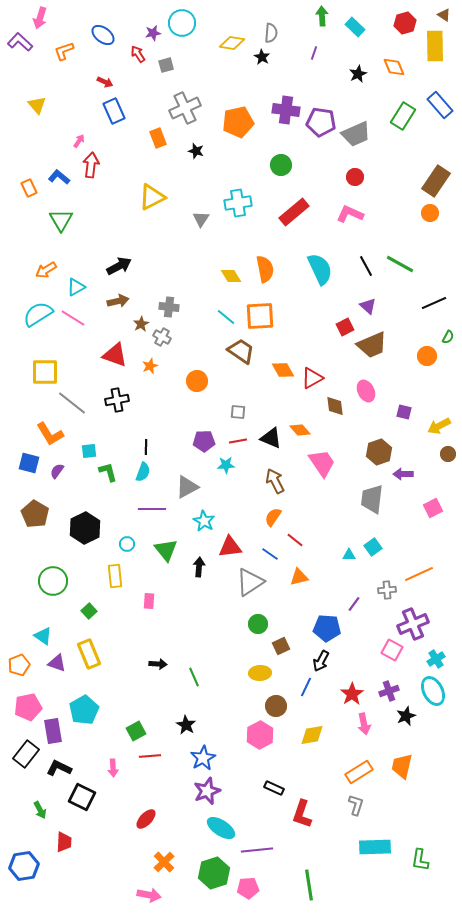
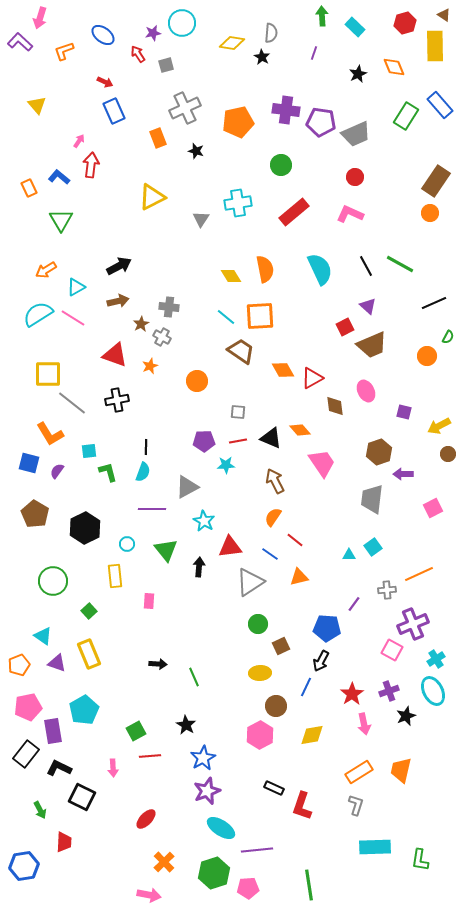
green rectangle at (403, 116): moved 3 px right
yellow square at (45, 372): moved 3 px right, 2 px down
orange trapezoid at (402, 766): moved 1 px left, 4 px down
red L-shape at (302, 814): moved 8 px up
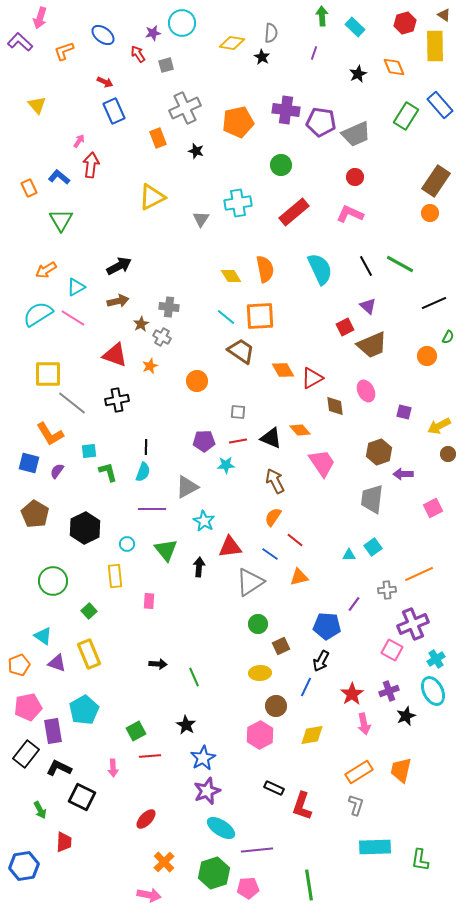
blue pentagon at (327, 628): moved 2 px up
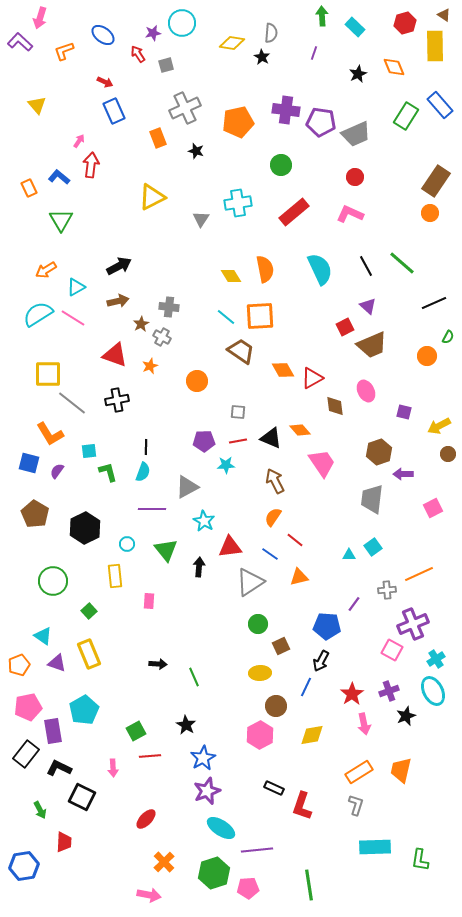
green line at (400, 264): moved 2 px right, 1 px up; rotated 12 degrees clockwise
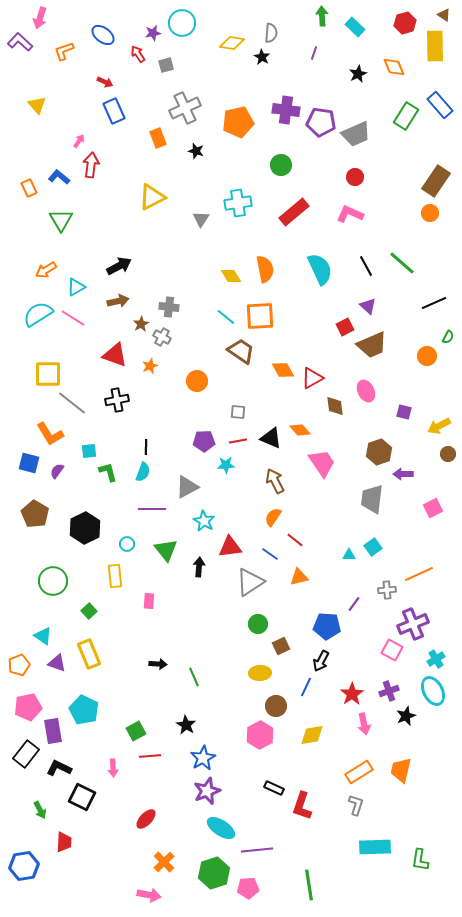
cyan pentagon at (84, 710): rotated 16 degrees counterclockwise
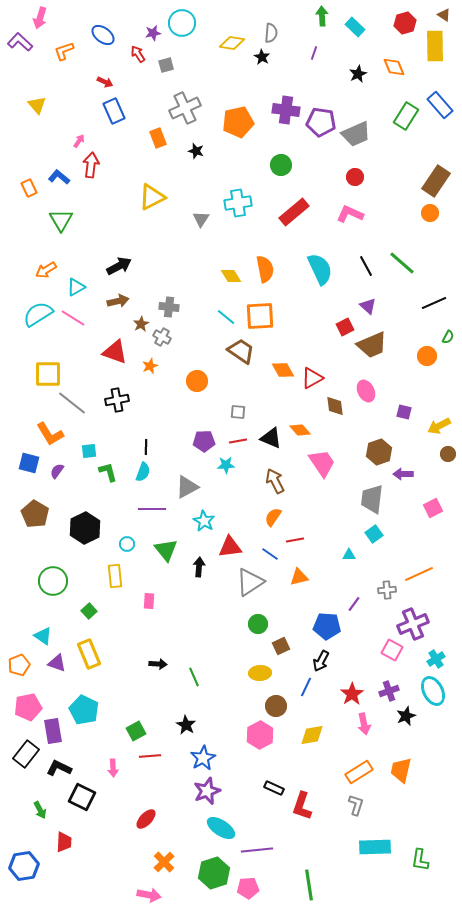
red triangle at (115, 355): moved 3 px up
red line at (295, 540): rotated 48 degrees counterclockwise
cyan square at (373, 547): moved 1 px right, 13 px up
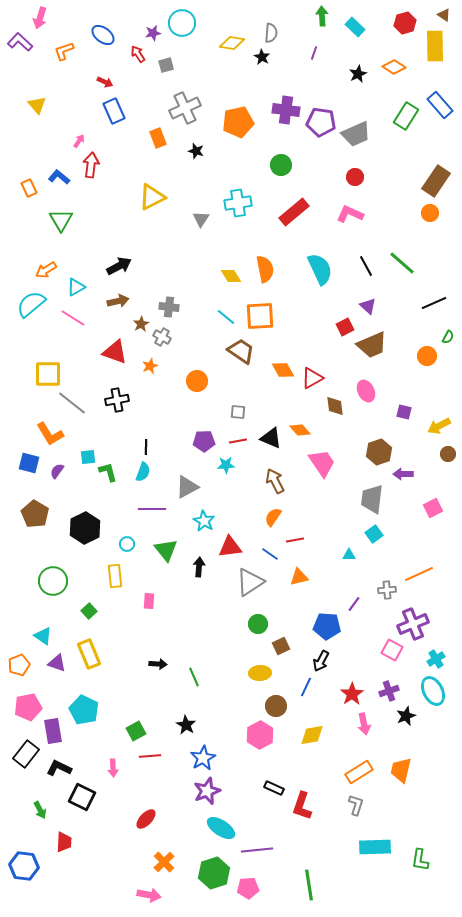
orange diamond at (394, 67): rotated 35 degrees counterclockwise
cyan semicircle at (38, 314): moved 7 px left, 10 px up; rotated 8 degrees counterclockwise
cyan square at (89, 451): moved 1 px left, 6 px down
blue hexagon at (24, 866): rotated 16 degrees clockwise
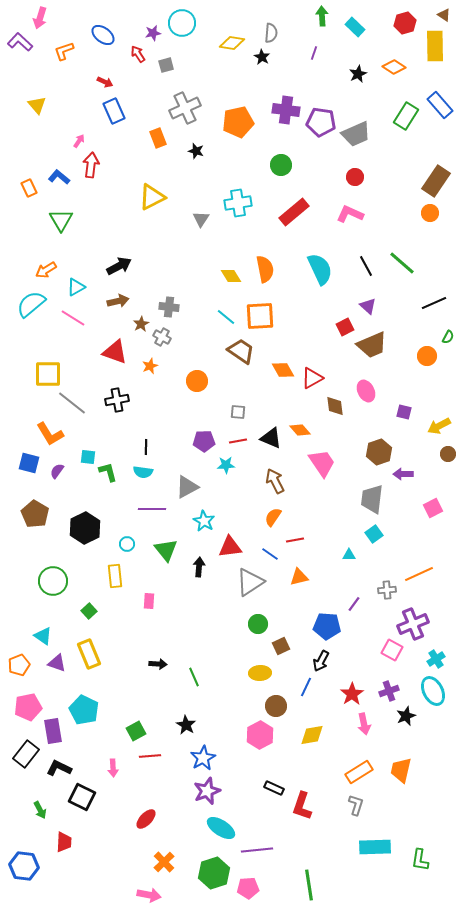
cyan square at (88, 457): rotated 14 degrees clockwise
cyan semicircle at (143, 472): rotated 78 degrees clockwise
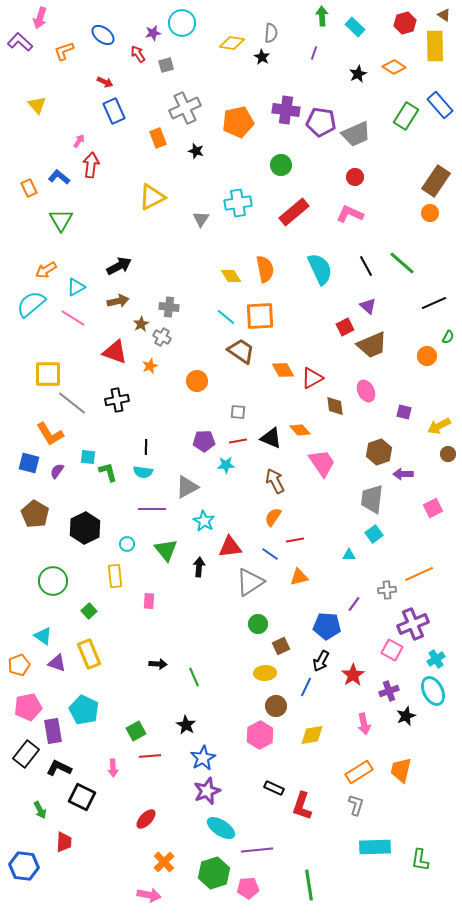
yellow ellipse at (260, 673): moved 5 px right
red star at (352, 694): moved 1 px right, 19 px up
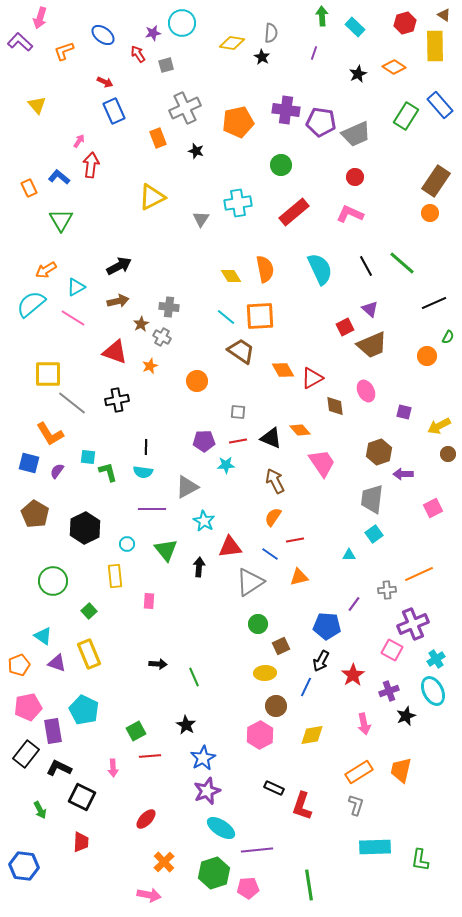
purple triangle at (368, 306): moved 2 px right, 3 px down
red trapezoid at (64, 842): moved 17 px right
